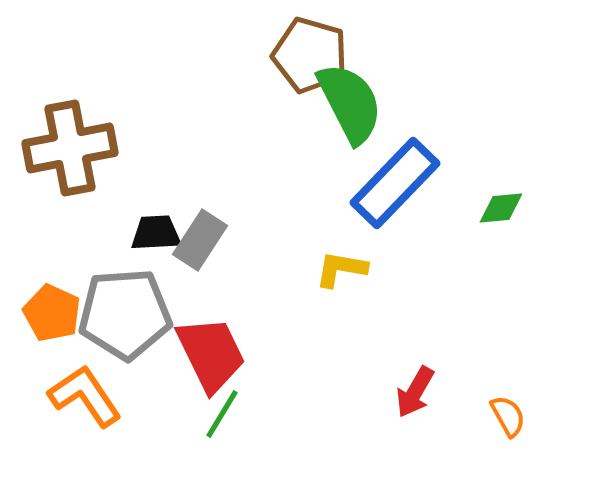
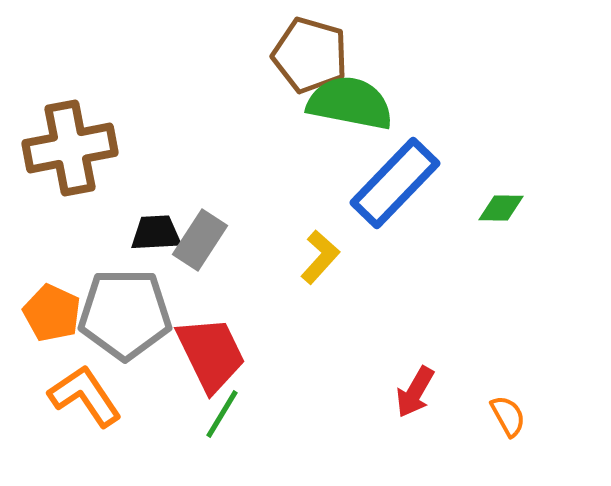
green semicircle: rotated 52 degrees counterclockwise
green diamond: rotated 6 degrees clockwise
yellow L-shape: moved 21 px left, 12 px up; rotated 122 degrees clockwise
gray pentagon: rotated 4 degrees clockwise
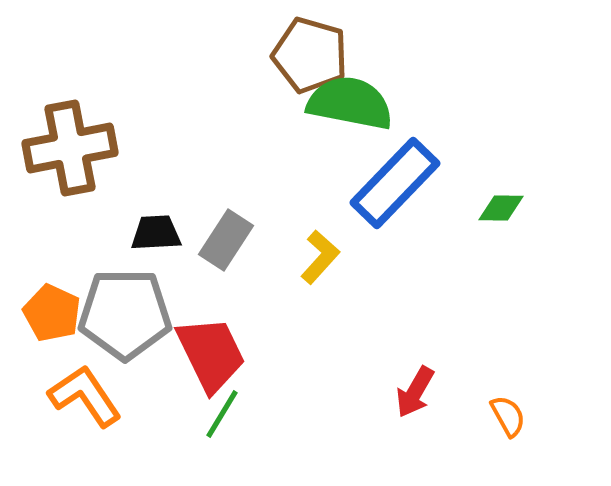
gray rectangle: moved 26 px right
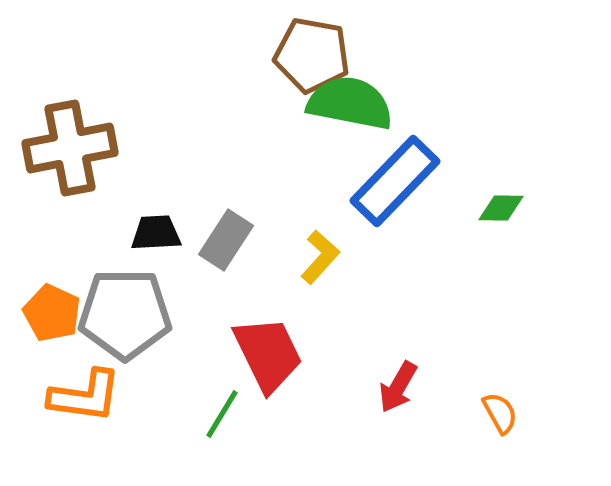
brown pentagon: moved 2 px right; rotated 6 degrees counterclockwise
blue rectangle: moved 2 px up
red trapezoid: moved 57 px right
red arrow: moved 17 px left, 5 px up
orange L-shape: rotated 132 degrees clockwise
orange semicircle: moved 8 px left, 3 px up
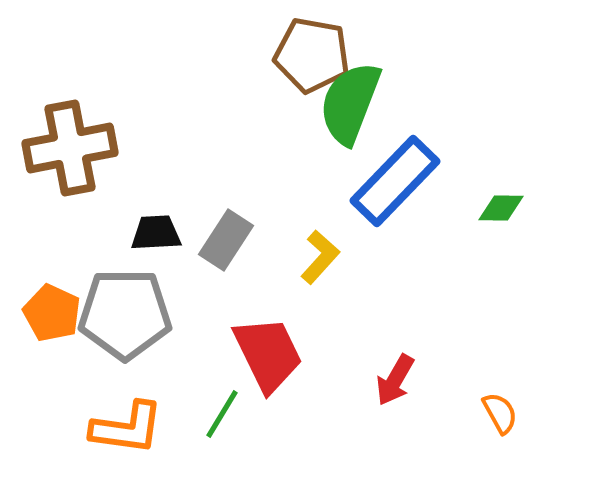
green semicircle: rotated 80 degrees counterclockwise
red arrow: moved 3 px left, 7 px up
orange L-shape: moved 42 px right, 32 px down
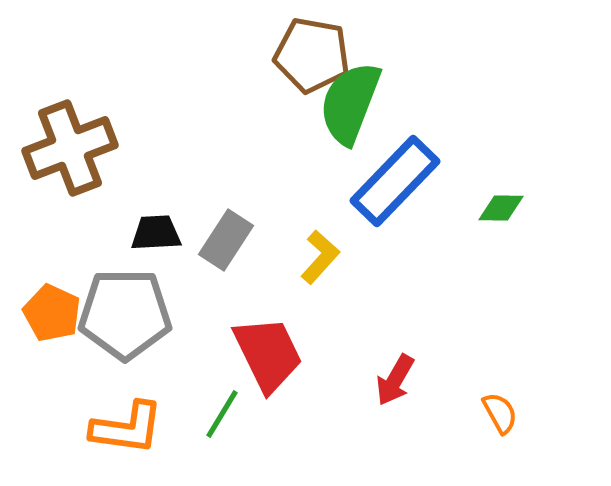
brown cross: rotated 10 degrees counterclockwise
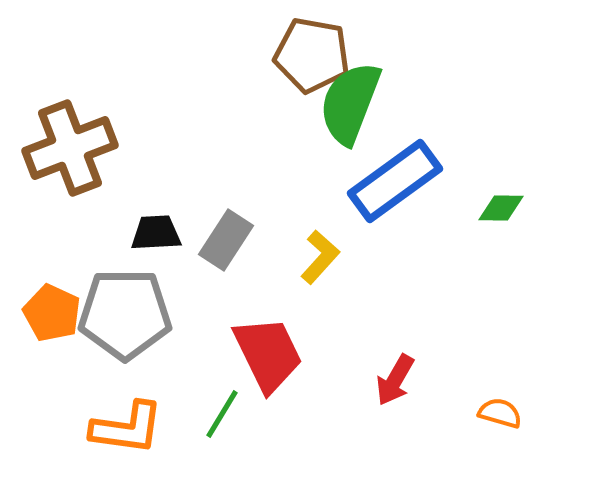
blue rectangle: rotated 10 degrees clockwise
orange semicircle: rotated 45 degrees counterclockwise
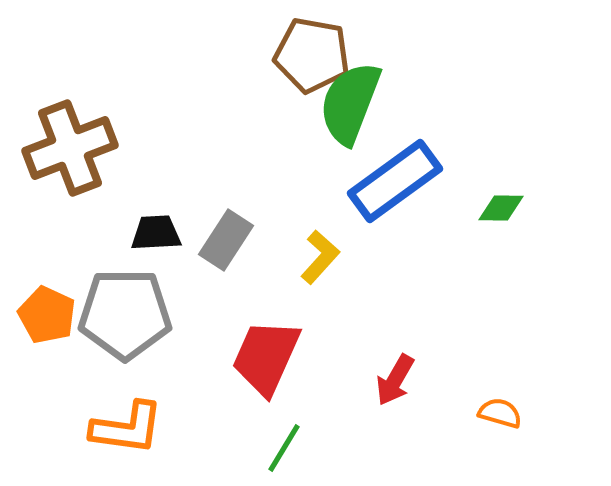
orange pentagon: moved 5 px left, 2 px down
red trapezoid: moved 2 px left, 3 px down; rotated 130 degrees counterclockwise
green line: moved 62 px right, 34 px down
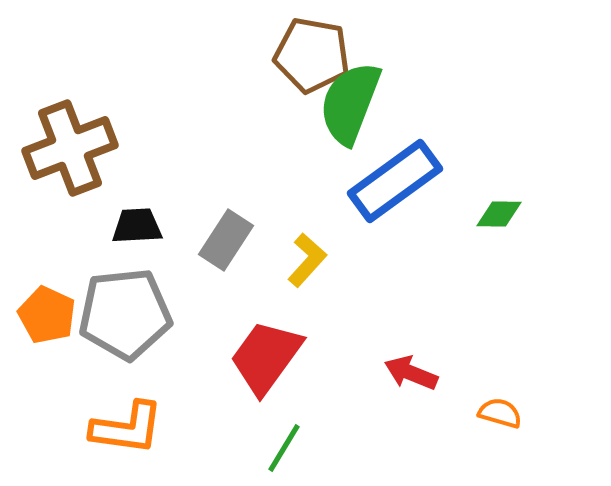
green diamond: moved 2 px left, 6 px down
black trapezoid: moved 19 px left, 7 px up
yellow L-shape: moved 13 px left, 3 px down
gray pentagon: rotated 6 degrees counterclockwise
red trapezoid: rotated 12 degrees clockwise
red arrow: moved 16 px right, 7 px up; rotated 82 degrees clockwise
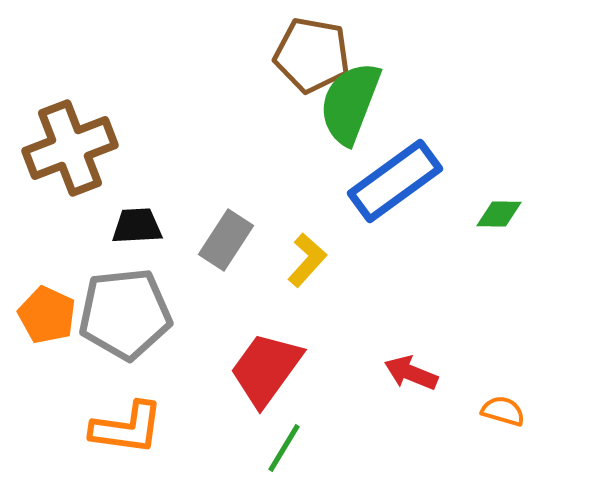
red trapezoid: moved 12 px down
orange semicircle: moved 3 px right, 2 px up
